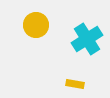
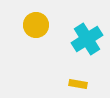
yellow rectangle: moved 3 px right
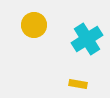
yellow circle: moved 2 px left
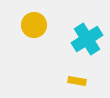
yellow rectangle: moved 1 px left, 3 px up
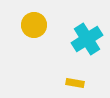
yellow rectangle: moved 2 px left, 2 px down
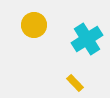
yellow rectangle: rotated 36 degrees clockwise
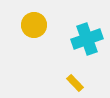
cyan cross: rotated 12 degrees clockwise
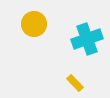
yellow circle: moved 1 px up
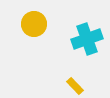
yellow rectangle: moved 3 px down
